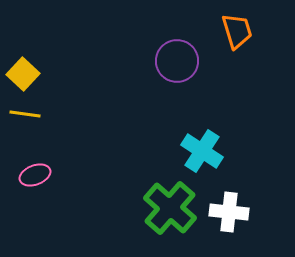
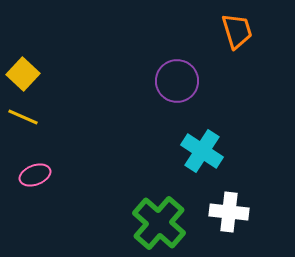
purple circle: moved 20 px down
yellow line: moved 2 px left, 3 px down; rotated 16 degrees clockwise
green cross: moved 11 px left, 15 px down
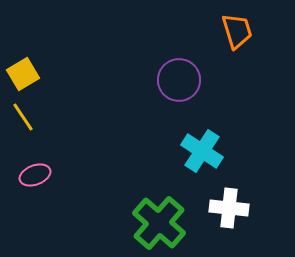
yellow square: rotated 16 degrees clockwise
purple circle: moved 2 px right, 1 px up
yellow line: rotated 32 degrees clockwise
white cross: moved 4 px up
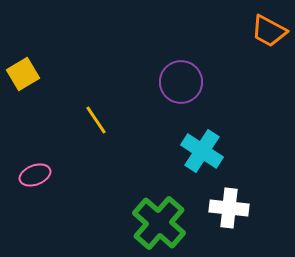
orange trapezoid: moved 32 px right; rotated 135 degrees clockwise
purple circle: moved 2 px right, 2 px down
yellow line: moved 73 px right, 3 px down
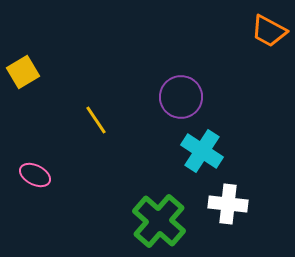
yellow square: moved 2 px up
purple circle: moved 15 px down
pink ellipse: rotated 48 degrees clockwise
white cross: moved 1 px left, 4 px up
green cross: moved 2 px up
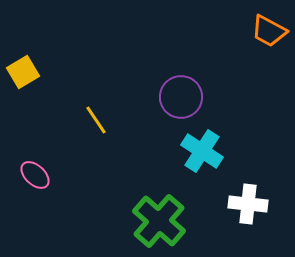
pink ellipse: rotated 16 degrees clockwise
white cross: moved 20 px right
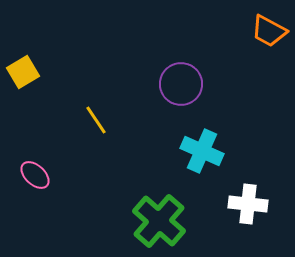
purple circle: moved 13 px up
cyan cross: rotated 9 degrees counterclockwise
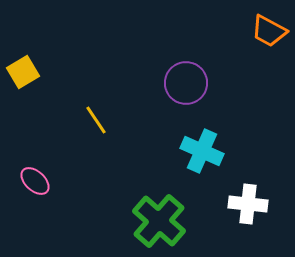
purple circle: moved 5 px right, 1 px up
pink ellipse: moved 6 px down
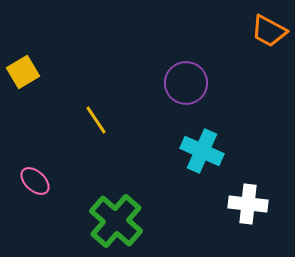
green cross: moved 43 px left
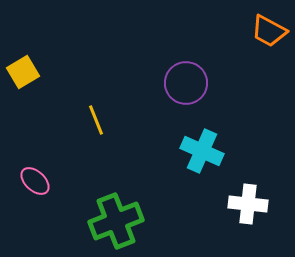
yellow line: rotated 12 degrees clockwise
green cross: rotated 28 degrees clockwise
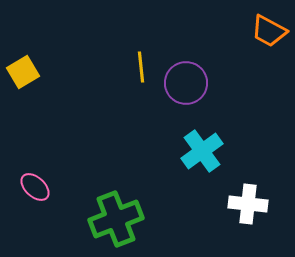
yellow line: moved 45 px right, 53 px up; rotated 16 degrees clockwise
cyan cross: rotated 30 degrees clockwise
pink ellipse: moved 6 px down
green cross: moved 2 px up
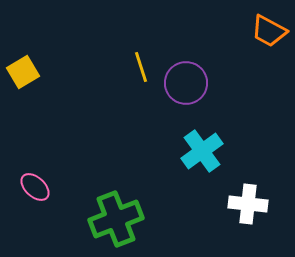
yellow line: rotated 12 degrees counterclockwise
